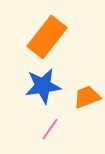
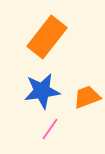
blue star: moved 1 px left, 5 px down
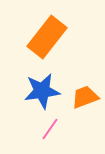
orange trapezoid: moved 2 px left
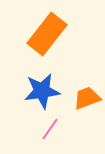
orange rectangle: moved 3 px up
orange trapezoid: moved 2 px right, 1 px down
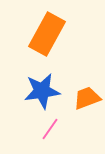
orange rectangle: rotated 9 degrees counterclockwise
